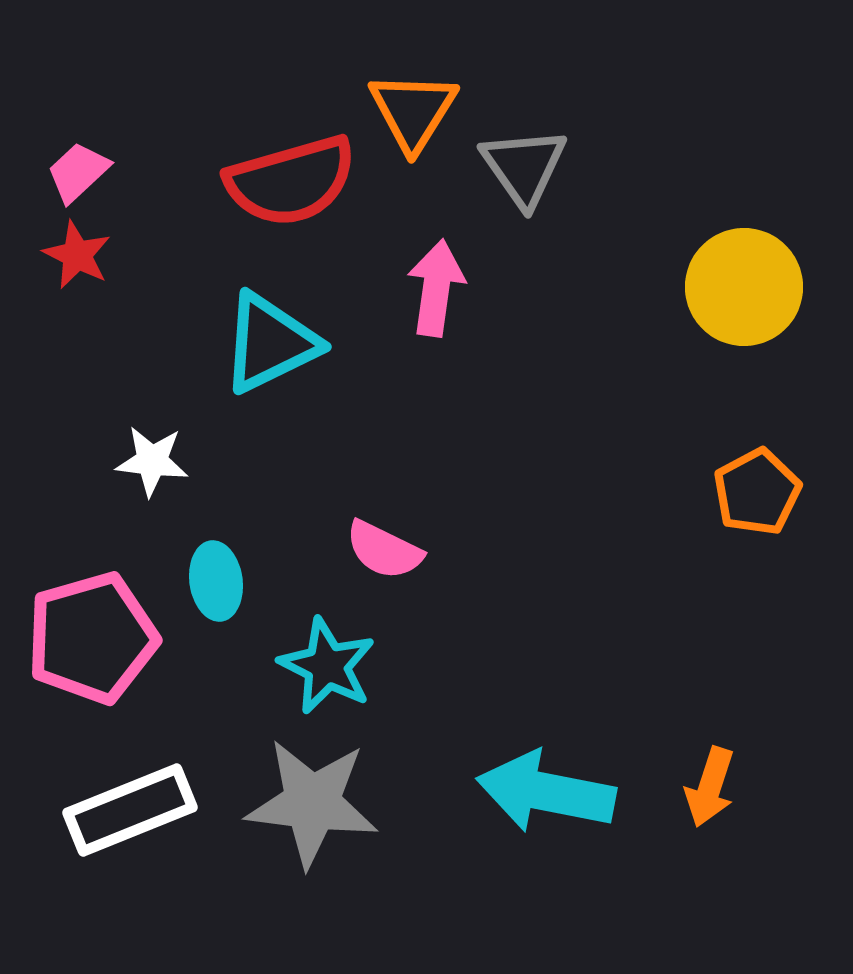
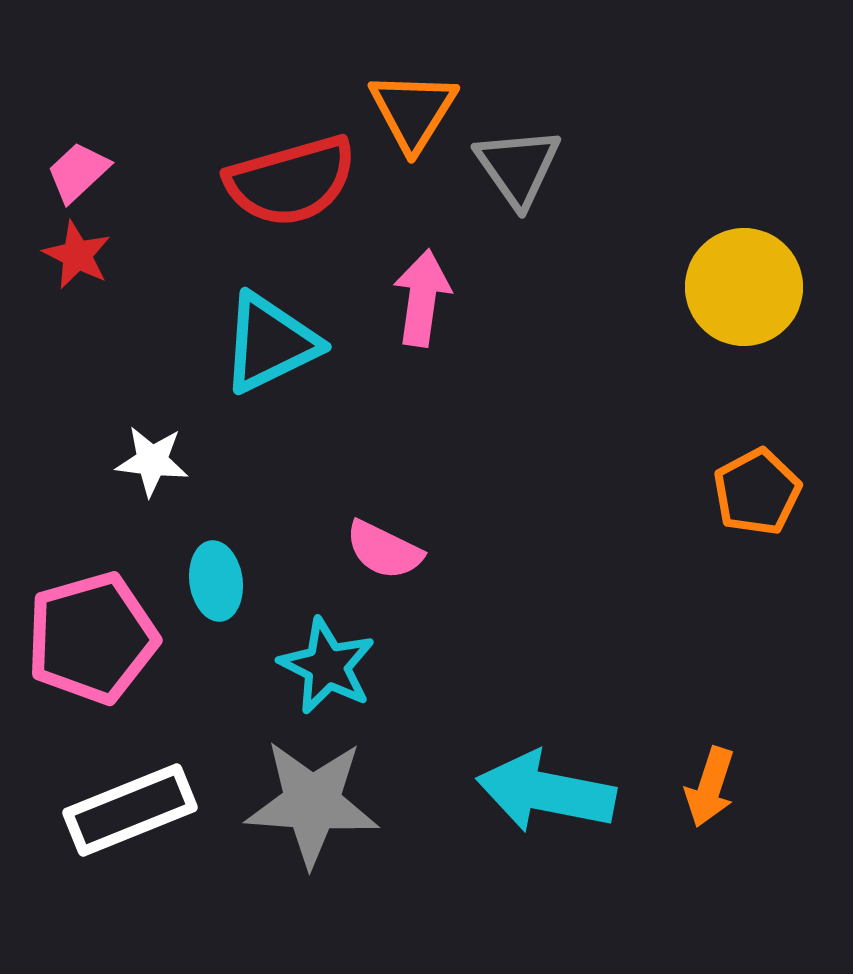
gray triangle: moved 6 px left
pink arrow: moved 14 px left, 10 px down
gray star: rotated 3 degrees counterclockwise
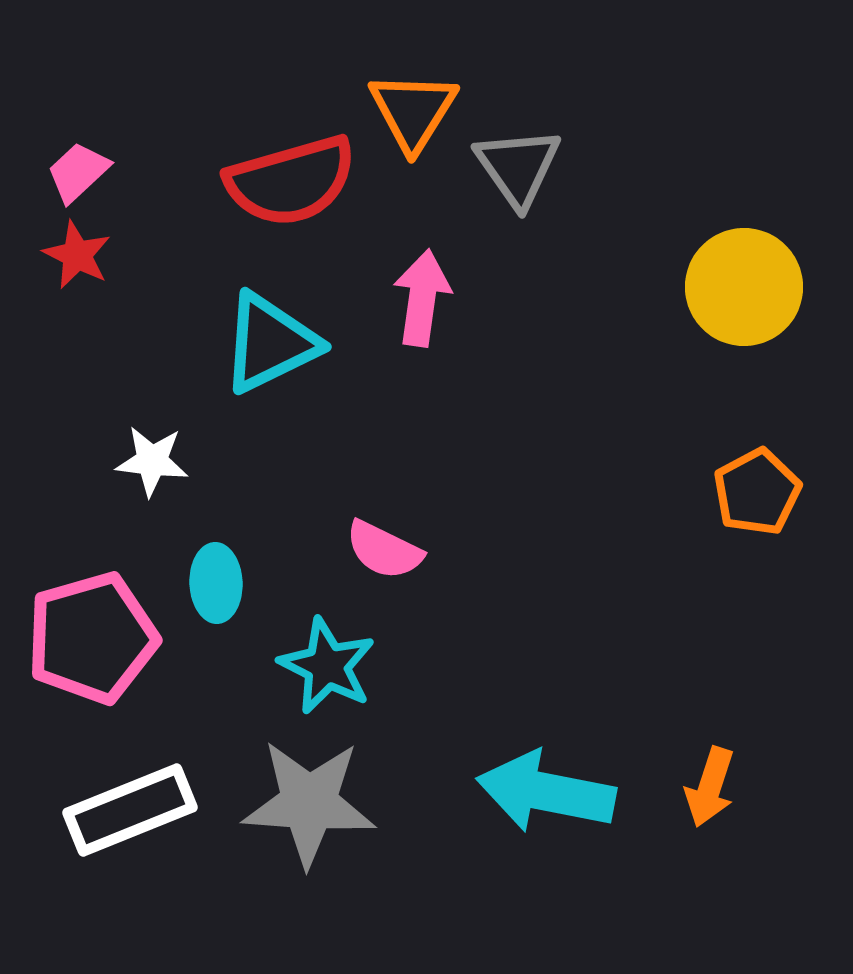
cyan ellipse: moved 2 px down; rotated 6 degrees clockwise
gray star: moved 3 px left
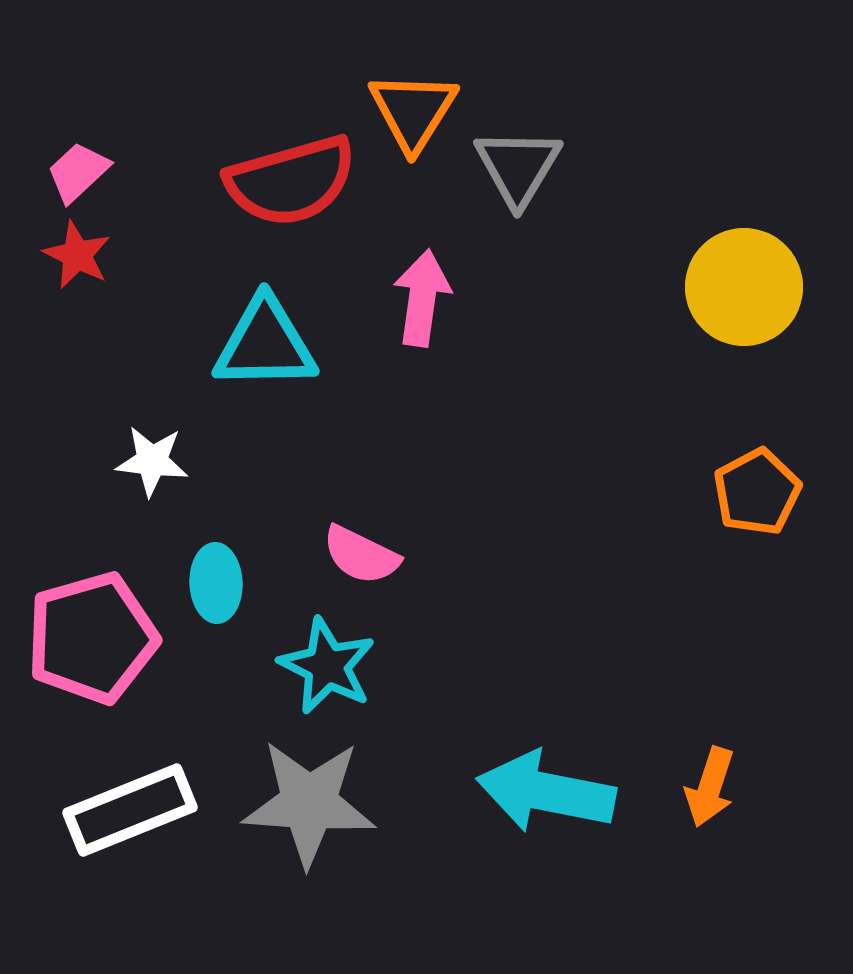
gray triangle: rotated 6 degrees clockwise
cyan triangle: moved 5 px left, 1 px down; rotated 25 degrees clockwise
pink semicircle: moved 23 px left, 5 px down
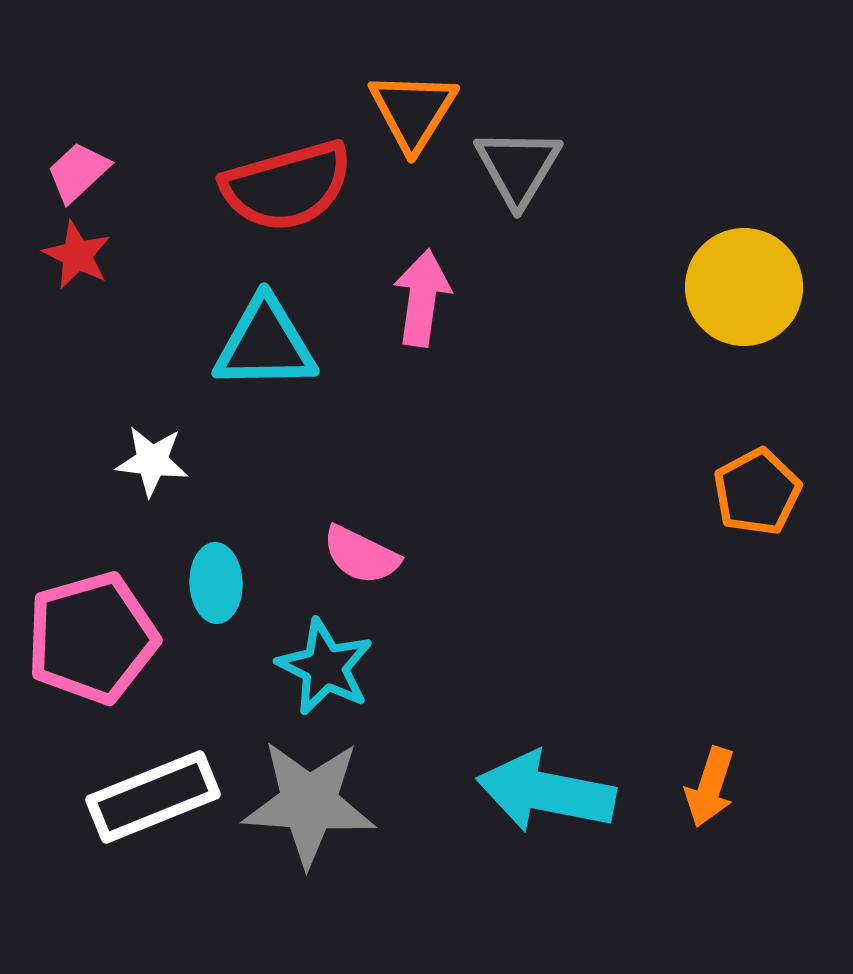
red semicircle: moved 4 px left, 5 px down
cyan star: moved 2 px left, 1 px down
white rectangle: moved 23 px right, 13 px up
